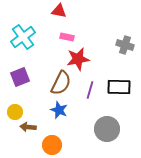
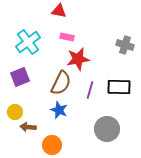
cyan cross: moved 5 px right, 5 px down
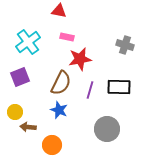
red star: moved 2 px right
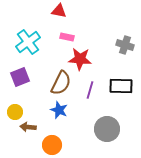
red star: rotated 15 degrees clockwise
black rectangle: moved 2 px right, 1 px up
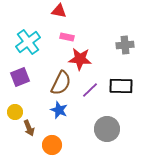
gray cross: rotated 24 degrees counterclockwise
purple line: rotated 30 degrees clockwise
brown arrow: moved 1 px right, 1 px down; rotated 119 degrees counterclockwise
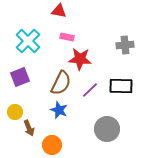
cyan cross: moved 1 px up; rotated 10 degrees counterclockwise
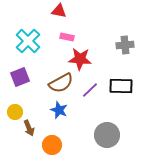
brown semicircle: rotated 35 degrees clockwise
gray circle: moved 6 px down
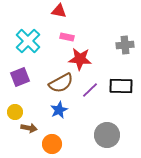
blue star: rotated 24 degrees clockwise
brown arrow: rotated 56 degrees counterclockwise
orange circle: moved 1 px up
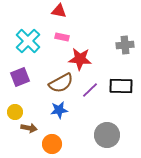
pink rectangle: moved 5 px left
blue star: rotated 18 degrees clockwise
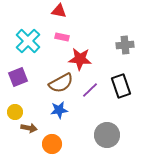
purple square: moved 2 px left
black rectangle: rotated 70 degrees clockwise
